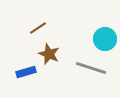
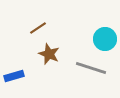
blue rectangle: moved 12 px left, 4 px down
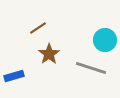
cyan circle: moved 1 px down
brown star: rotated 15 degrees clockwise
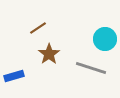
cyan circle: moved 1 px up
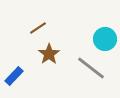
gray line: rotated 20 degrees clockwise
blue rectangle: rotated 30 degrees counterclockwise
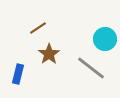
blue rectangle: moved 4 px right, 2 px up; rotated 30 degrees counterclockwise
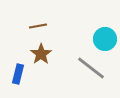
brown line: moved 2 px up; rotated 24 degrees clockwise
brown star: moved 8 px left
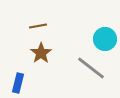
brown star: moved 1 px up
blue rectangle: moved 9 px down
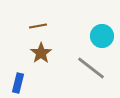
cyan circle: moved 3 px left, 3 px up
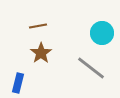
cyan circle: moved 3 px up
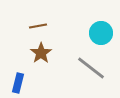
cyan circle: moved 1 px left
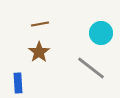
brown line: moved 2 px right, 2 px up
brown star: moved 2 px left, 1 px up
blue rectangle: rotated 18 degrees counterclockwise
